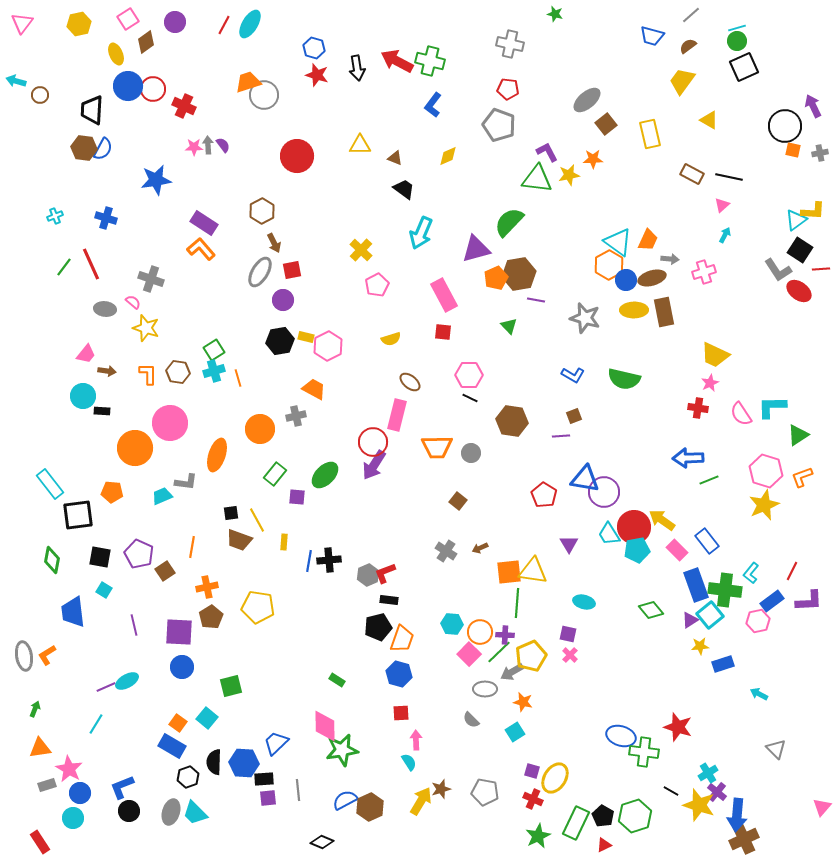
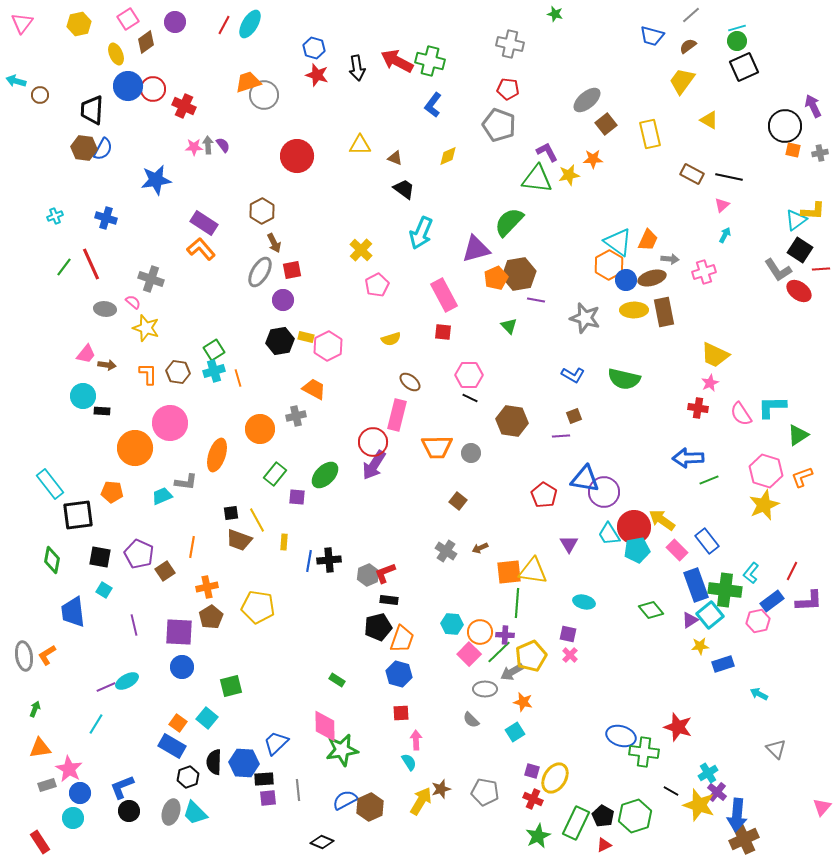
brown arrow at (107, 371): moved 6 px up
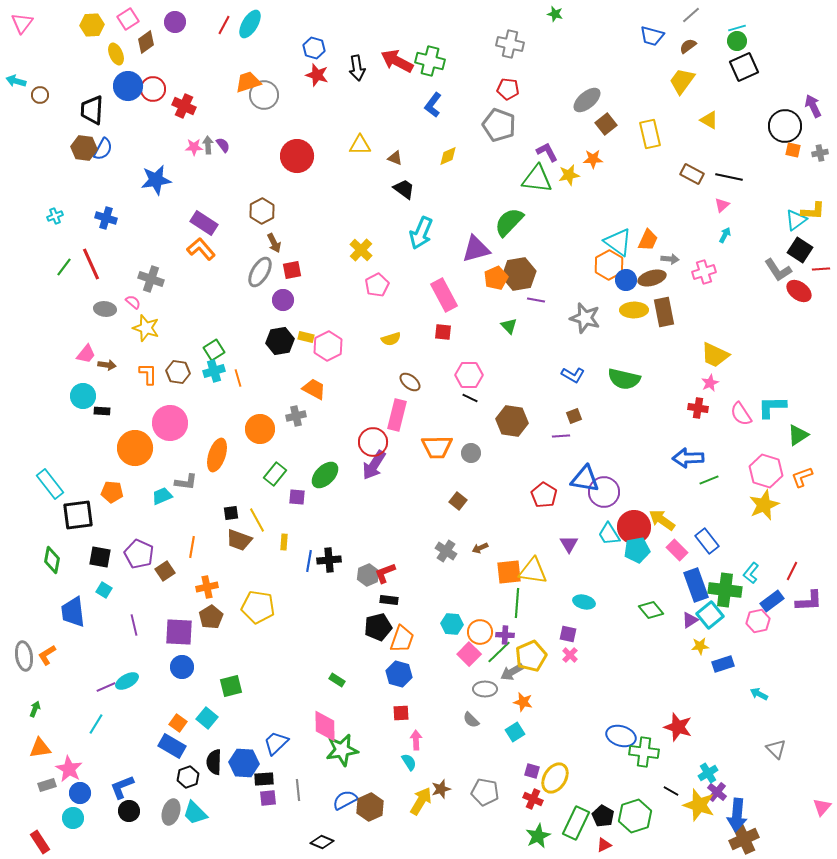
yellow hexagon at (79, 24): moved 13 px right, 1 px down; rotated 10 degrees clockwise
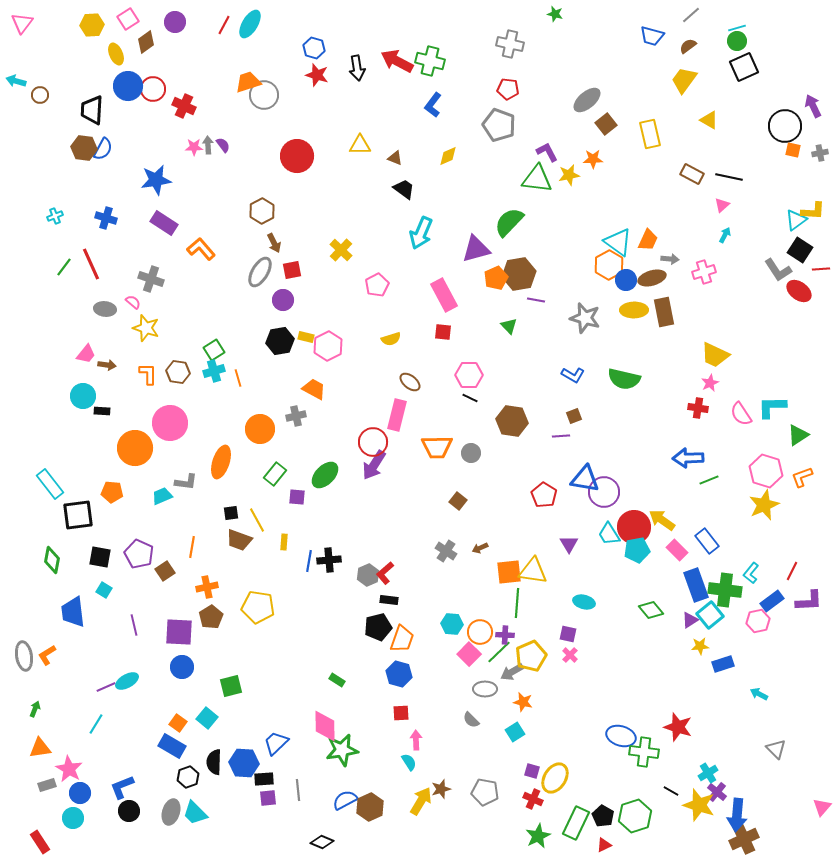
yellow trapezoid at (682, 81): moved 2 px right, 1 px up
purple rectangle at (204, 223): moved 40 px left
yellow cross at (361, 250): moved 20 px left
orange ellipse at (217, 455): moved 4 px right, 7 px down
red L-shape at (385, 573): rotated 20 degrees counterclockwise
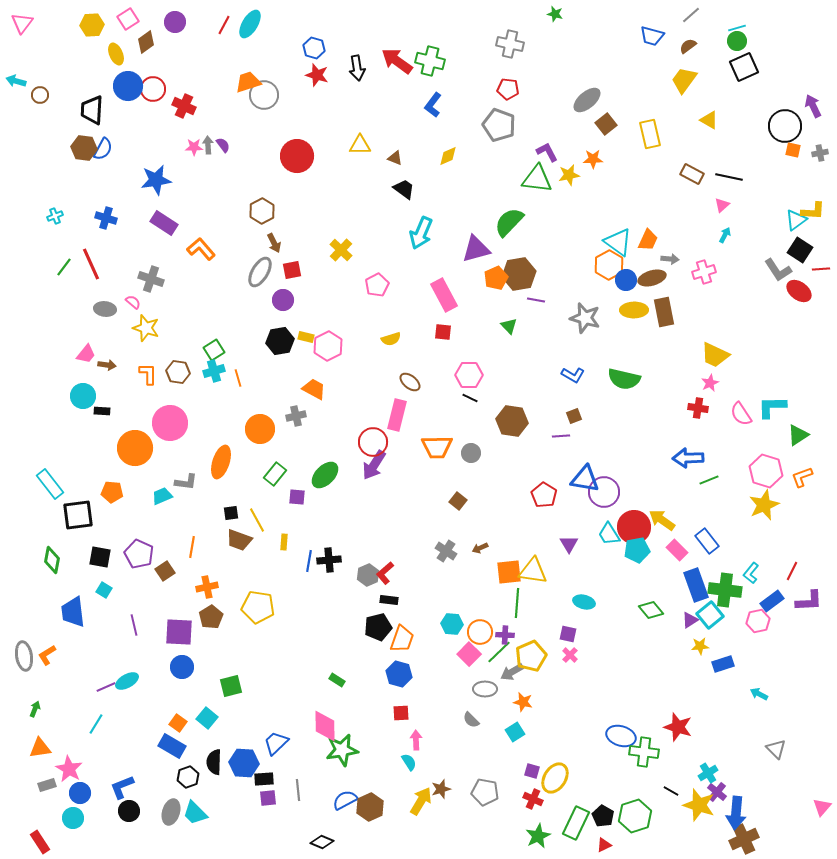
red arrow at (397, 61): rotated 8 degrees clockwise
blue arrow at (737, 815): moved 1 px left, 2 px up
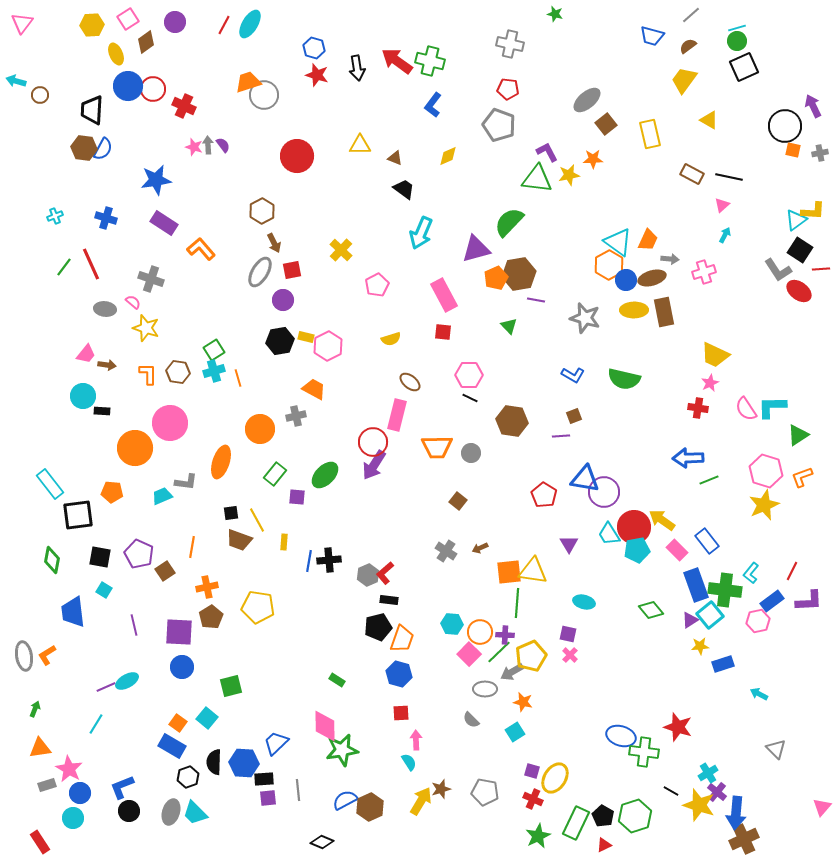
pink star at (194, 147): rotated 18 degrees clockwise
pink semicircle at (741, 414): moved 5 px right, 5 px up
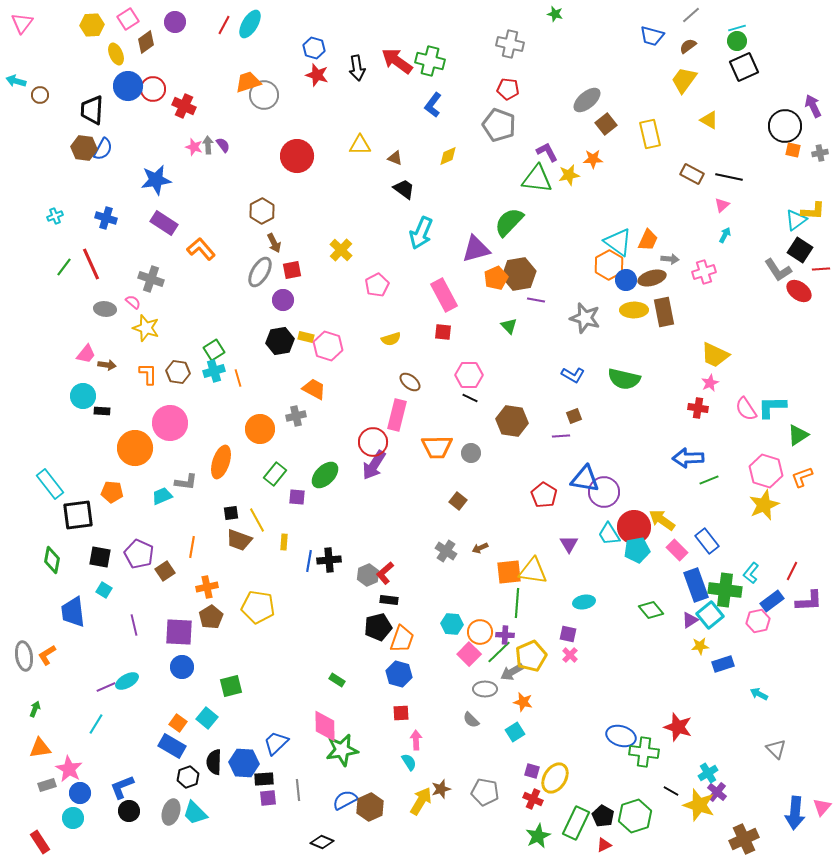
pink hexagon at (328, 346): rotated 16 degrees counterclockwise
cyan ellipse at (584, 602): rotated 25 degrees counterclockwise
blue arrow at (736, 813): moved 59 px right
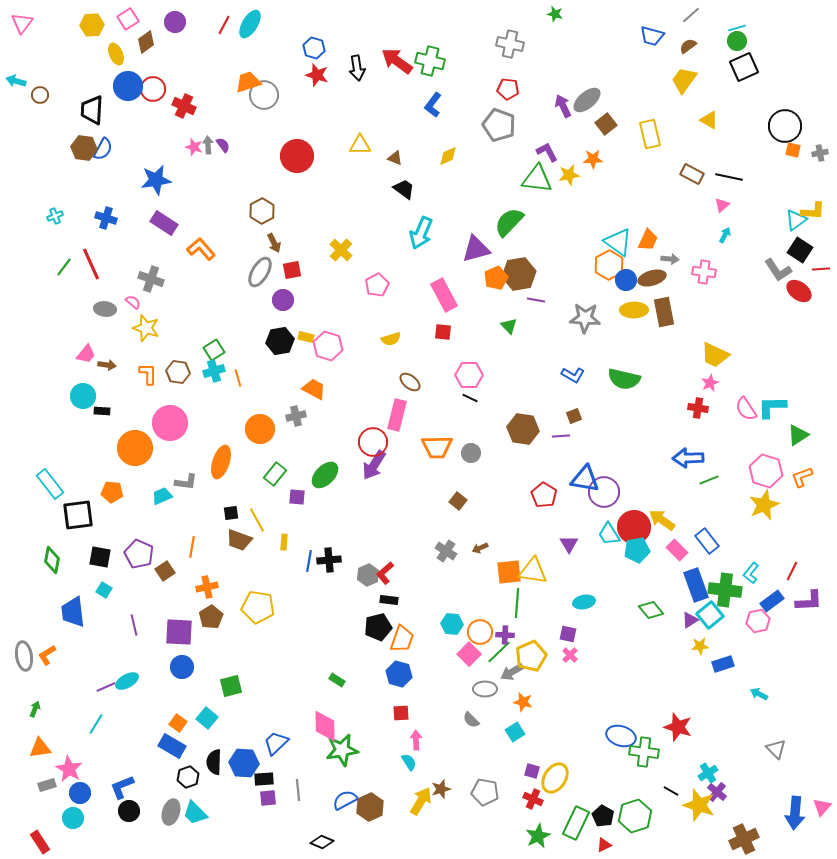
purple arrow at (813, 106): moved 250 px left
pink cross at (704, 272): rotated 25 degrees clockwise
gray star at (585, 318): rotated 12 degrees counterclockwise
brown hexagon at (512, 421): moved 11 px right, 8 px down
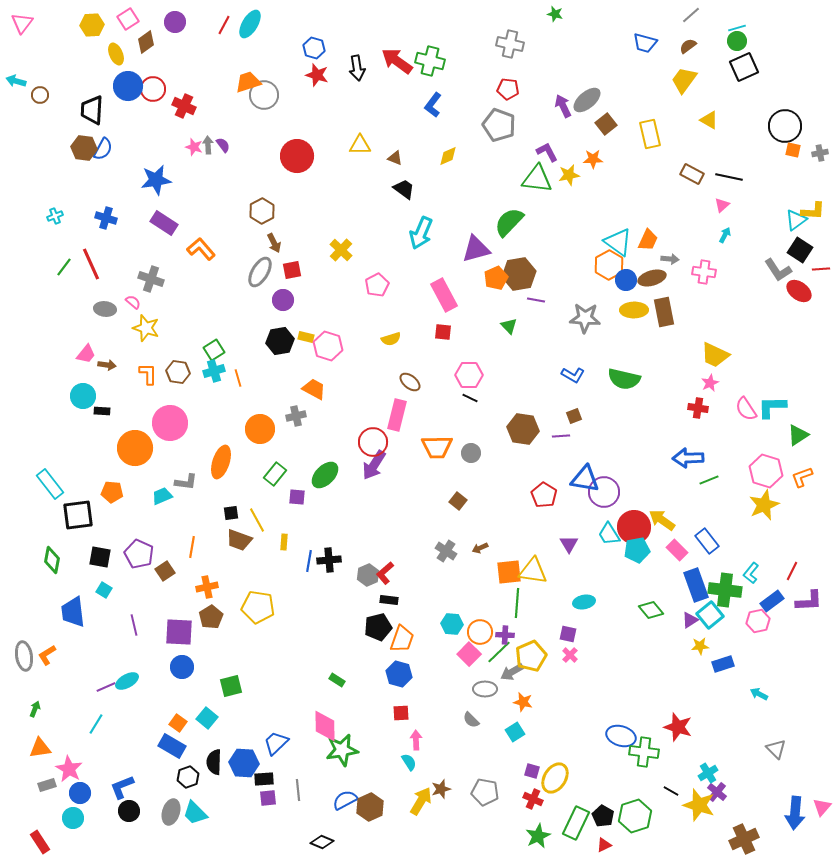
blue trapezoid at (652, 36): moved 7 px left, 7 px down
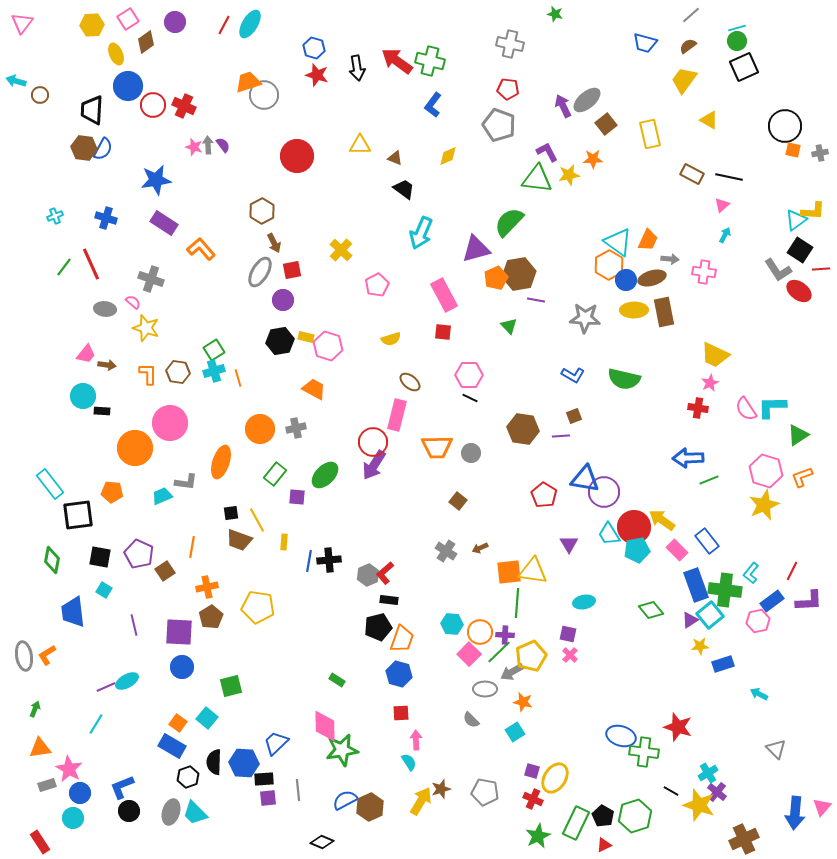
red circle at (153, 89): moved 16 px down
gray cross at (296, 416): moved 12 px down
